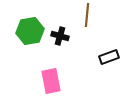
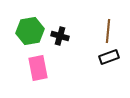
brown line: moved 21 px right, 16 px down
pink rectangle: moved 13 px left, 13 px up
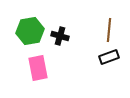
brown line: moved 1 px right, 1 px up
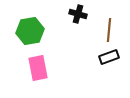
black cross: moved 18 px right, 22 px up
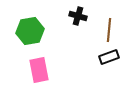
black cross: moved 2 px down
pink rectangle: moved 1 px right, 2 px down
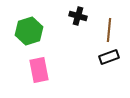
green hexagon: moved 1 px left; rotated 8 degrees counterclockwise
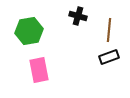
green hexagon: rotated 8 degrees clockwise
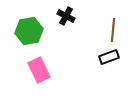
black cross: moved 12 px left; rotated 12 degrees clockwise
brown line: moved 4 px right
pink rectangle: rotated 15 degrees counterclockwise
